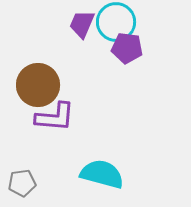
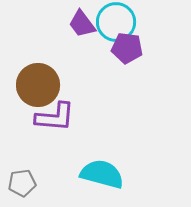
purple trapezoid: rotated 60 degrees counterclockwise
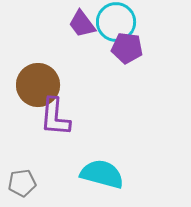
purple L-shape: rotated 90 degrees clockwise
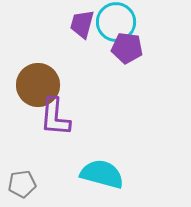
purple trapezoid: rotated 52 degrees clockwise
gray pentagon: moved 1 px down
